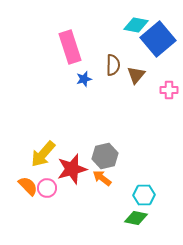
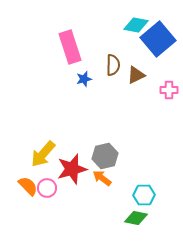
brown triangle: rotated 24 degrees clockwise
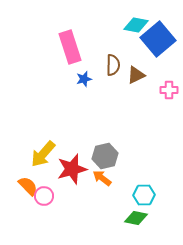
pink circle: moved 3 px left, 8 px down
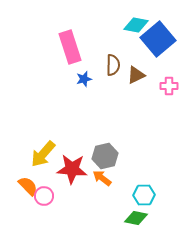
pink cross: moved 4 px up
red star: rotated 20 degrees clockwise
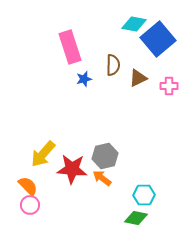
cyan diamond: moved 2 px left, 1 px up
brown triangle: moved 2 px right, 3 px down
pink circle: moved 14 px left, 9 px down
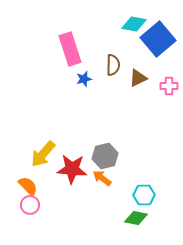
pink rectangle: moved 2 px down
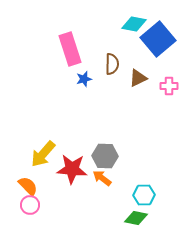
brown semicircle: moved 1 px left, 1 px up
gray hexagon: rotated 15 degrees clockwise
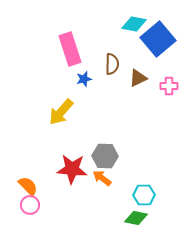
yellow arrow: moved 18 px right, 42 px up
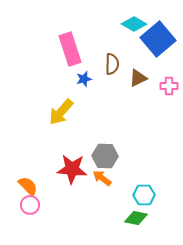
cyan diamond: rotated 20 degrees clockwise
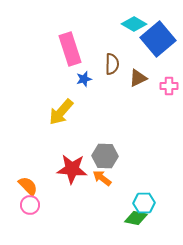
cyan hexagon: moved 8 px down
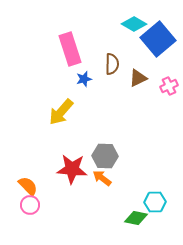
pink cross: rotated 24 degrees counterclockwise
cyan hexagon: moved 11 px right, 1 px up
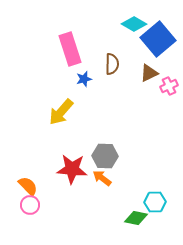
brown triangle: moved 11 px right, 5 px up
